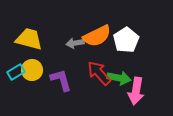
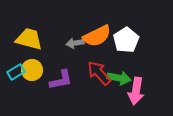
purple L-shape: rotated 95 degrees clockwise
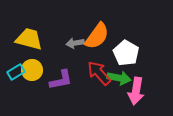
orange semicircle: rotated 28 degrees counterclockwise
white pentagon: moved 13 px down; rotated 10 degrees counterclockwise
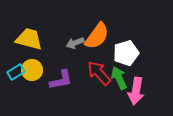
gray arrow: rotated 12 degrees counterclockwise
white pentagon: rotated 25 degrees clockwise
green arrow: rotated 125 degrees counterclockwise
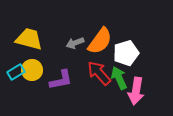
orange semicircle: moved 3 px right, 5 px down
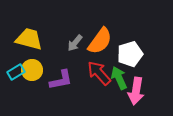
gray arrow: rotated 30 degrees counterclockwise
white pentagon: moved 4 px right, 1 px down
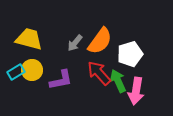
green arrow: moved 1 px left, 3 px down
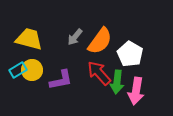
gray arrow: moved 6 px up
white pentagon: rotated 25 degrees counterclockwise
cyan rectangle: moved 2 px right, 2 px up
green arrow: moved 1 px left, 1 px down; rotated 150 degrees counterclockwise
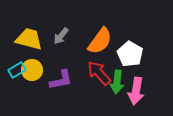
gray arrow: moved 14 px left, 1 px up
cyan rectangle: moved 1 px left
